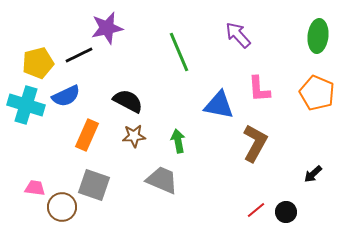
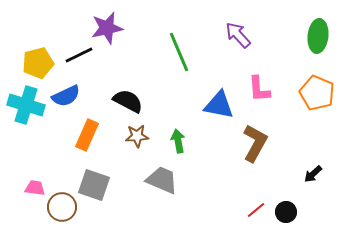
brown star: moved 3 px right
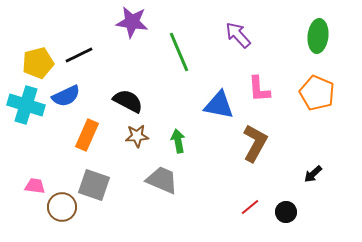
purple star: moved 25 px right, 6 px up; rotated 20 degrees clockwise
pink trapezoid: moved 2 px up
red line: moved 6 px left, 3 px up
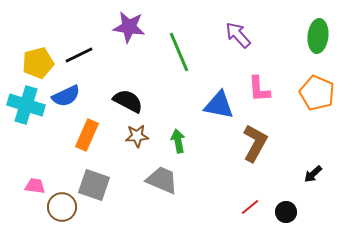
purple star: moved 3 px left, 5 px down
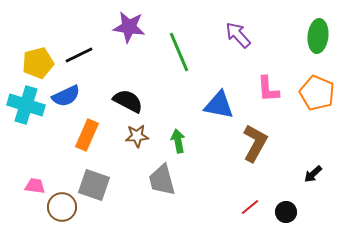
pink L-shape: moved 9 px right
gray trapezoid: rotated 128 degrees counterclockwise
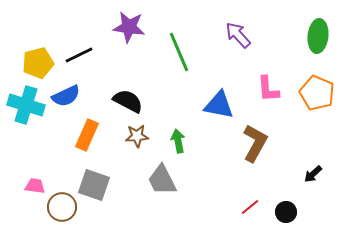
gray trapezoid: rotated 12 degrees counterclockwise
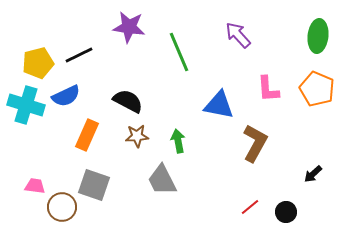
orange pentagon: moved 4 px up
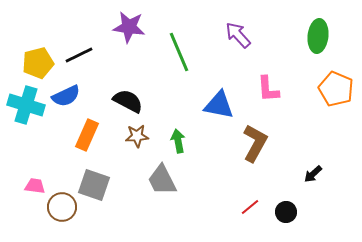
orange pentagon: moved 19 px right
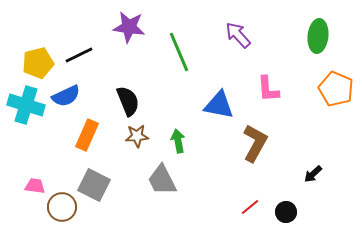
black semicircle: rotated 40 degrees clockwise
gray square: rotated 8 degrees clockwise
